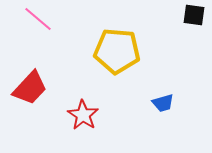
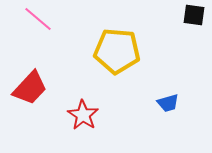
blue trapezoid: moved 5 px right
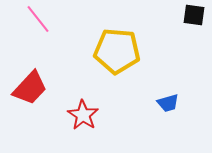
pink line: rotated 12 degrees clockwise
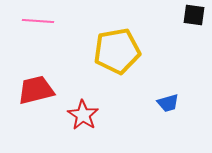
pink line: moved 2 px down; rotated 48 degrees counterclockwise
yellow pentagon: rotated 15 degrees counterclockwise
red trapezoid: moved 6 px right, 2 px down; rotated 147 degrees counterclockwise
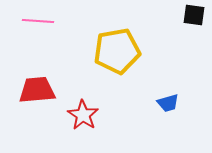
red trapezoid: moved 1 px right; rotated 9 degrees clockwise
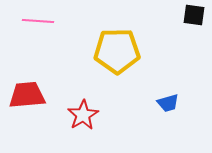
yellow pentagon: rotated 9 degrees clockwise
red trapezoid: moved 10 px left, 5 px down
red star: rotated 8 degrees clockwise
